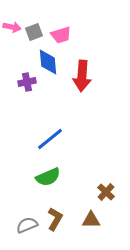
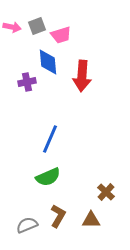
gray square: moved 3 px right, 6 px up
blue line: rotated 28 degrees counterclockwise
brown L-shape: moved 3 px right, 3 px up
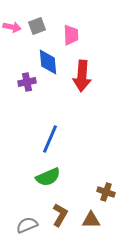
pink trapezoid: moved 10 px right; rotated 75 degrees counterclockwise
brown cross: rotated 24 degrees counterclockwise
brown L-shape: moved 2 px right, 1 px up
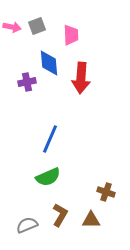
blue diamond: moved 1 px right, 1 px down
red arrow: moved 1 px left, 2 px down
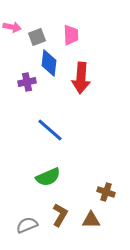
gray square: moved 11 px down
blue diamond: rotated 12 degrees clockwise
blue line: moved 9 px up; rotated 72 degrees counterclockwise
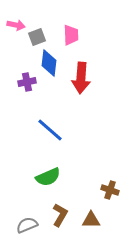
pink arrow: moved 4 px right, 2 px up
brown cross: moved 4 px right, 2 px up
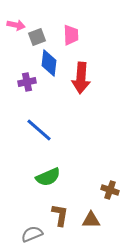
blue line: moved 11 px left
brown L-shape: rotated 20 degrees counterclockwise
gray semicircle: moved 5 px right, 9 px down
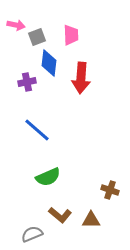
blue line: moved 2 px left
brown L-shape: rotated 120 degrees clockwise
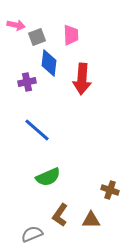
red arrow: moved 1 px right, 1 px down
brown L-shape: rotated 85 degrees clockwise
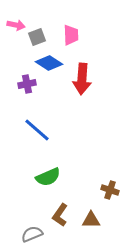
blue diamond: rotated 64 degrees counterclockwise
purple cross: moved 2 px down
